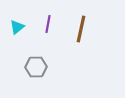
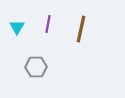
cyan triangle: rotated 21 degrees counterclockwise
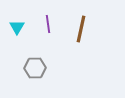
purple line: rotated 18 degrees counterclockwise
gray hexagon: moved 1 px left, 1 px down
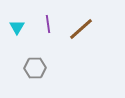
brown line: rotated 36 degrees clockwise
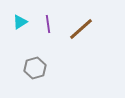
cyan triangle: moved 3 px right, 5 px up; rotated 28 degrees clockwise
gray hexagon: rotated 15 degrees counterclockwise
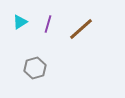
purple line: rotated 24 degrees clockwise
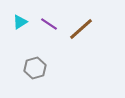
purple line: moved 1 px right; rotated 72 degrees counterclockwise
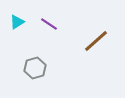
cyan triangle: moved 3 px left
brown line: moved 15 px right, 12 px down
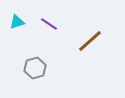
cyan triangle: rotated 14 degrees clockwise
brown line: moved 6 px left
